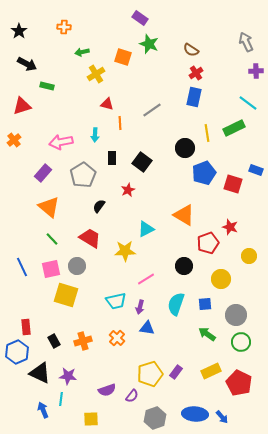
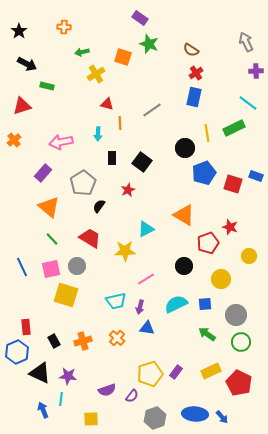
cyan arrow at (95, 135): moved 3 px right, 1 px up
blue rectangle at (256, 170): moved 6 px down
gray pentagon at (83, 175): moved 8 px down
cyan semicircle at (176, 304): rotated 45 degrees clockwise
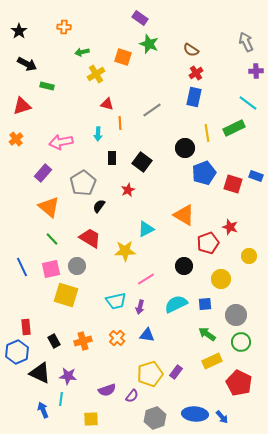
orange cross at (14, 140): moved 2 px right, 1 px up
blue triangle at (147, 328): moved 7 px down
yellow rectangle at (211, 371): moved 1 px right, 10 px up
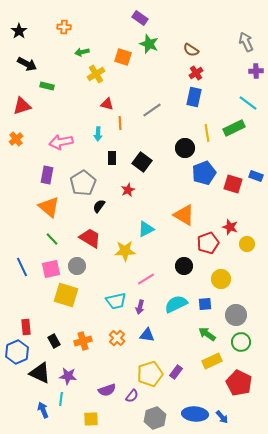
purple rectangle at (43, 173): moved 4 px right, 2 px down; rotated 30 degrees counterclockwise
yellow circle at (249, 256): moved 2 px left, 12 px up
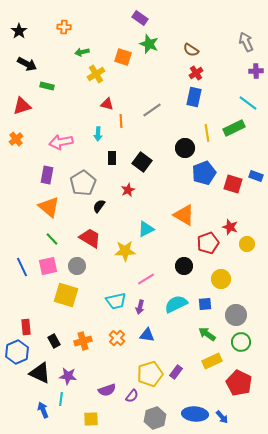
orange line at (120, 123): moved 1 px right, 2 px up
pink square at (51, 269): moved 3 px left, 3 px up
